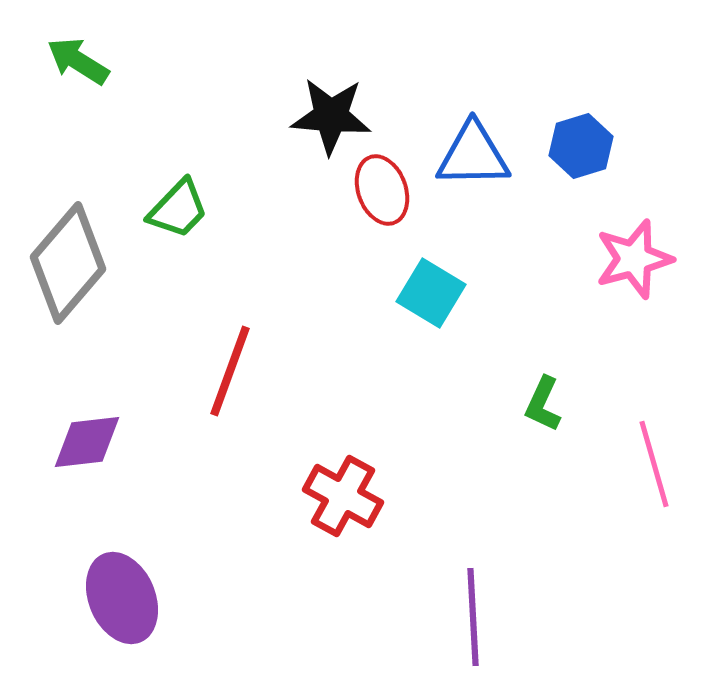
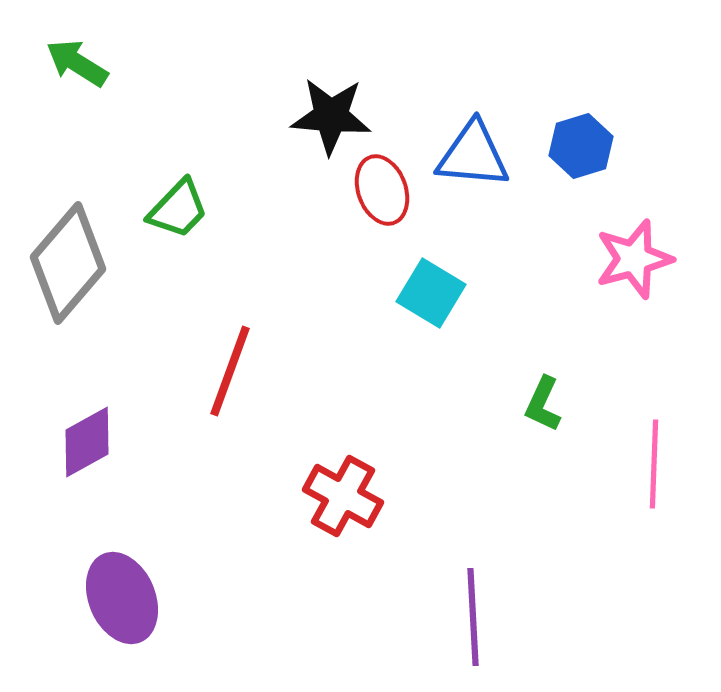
green arrow: moved 1 px left, 2 px down
blue triangle: rotated 6 degrees clockwise
purple diamond: rotated 22 degrees counterclockwise
pink line: rotated 18 degrees clockwise
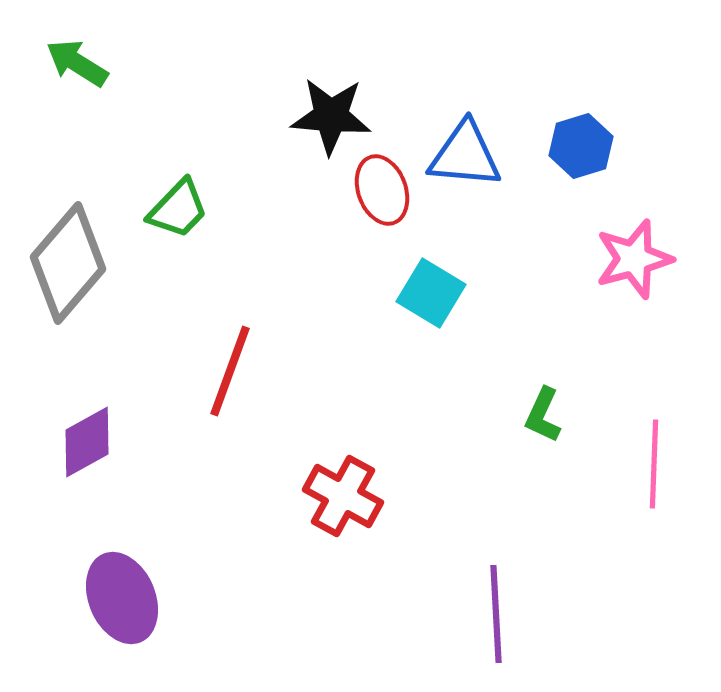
blue triangle: moved 8 px left
green L-shape: moved 11 px down
purple line: moved 23 px right, 3 px up
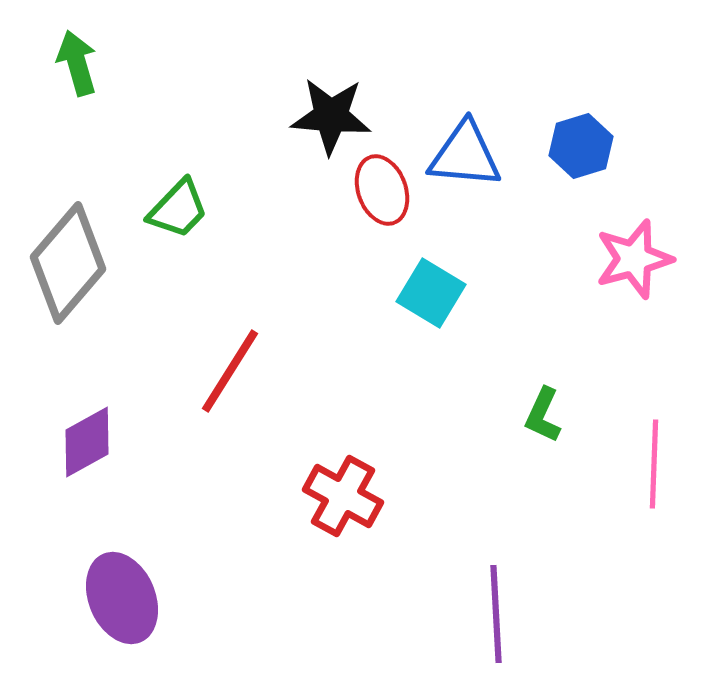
green arrow: rotated 42 degrees clockwise
red line: rotated 12 degrees clockwise
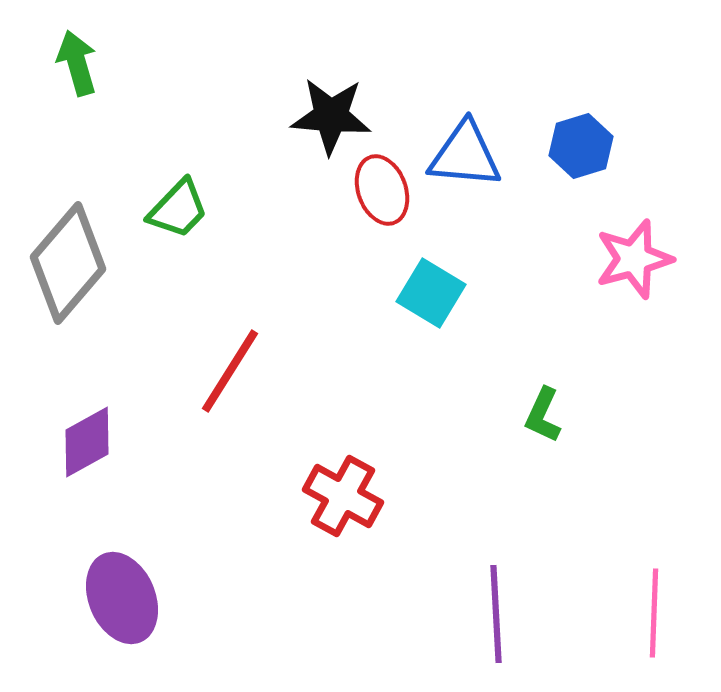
pink line: moved 149 px down
